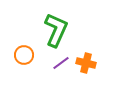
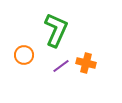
purple line: moved 3 px down
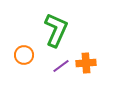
orange cross: rotated 18 degrees counterclockwise
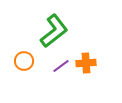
green L-shape: moved 2 px left, 1 px down; rotated 28 degrees clockwise
orange circle: moved 6 px down
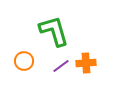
green L-shape: rotated 68 degrees counterclockwise
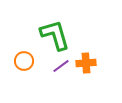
green L-shape: moved 1 px right, 4 px down
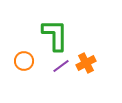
green L-shape: rotated 16 degrees clockwise
orange cross: rotated 24 degrees counterclockwise
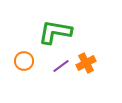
green L-shape: moved 3 px up; rotated 80 degrees counterclockwise
